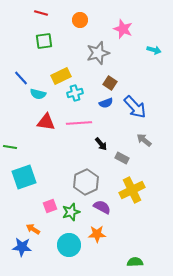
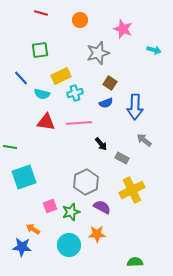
green square: moved 4 px left, 9 px down
cyan semicircle: moved 4 px right
blue arrow: rotated 45 degrees clockwise
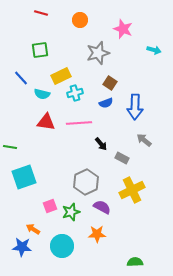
cyan circle: moved 7 px left, 1 px down
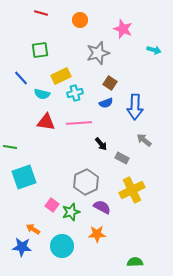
pink square: moved 2 px right, 1 px up; rotated 32 degrees counterclockwise
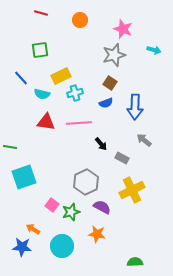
gray star: moved 16 px right, 2 px down
orange star: rotated 12 degrees clockwise
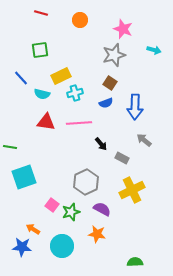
purple semicircle: moved 2 px down
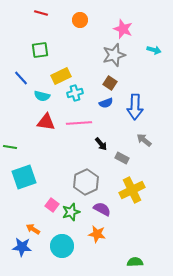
cyan semicircle: moved 2 px down
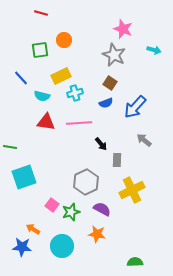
orange circle: moved 16 px left, 20 px down
gray star: rotated 30 degrees counterclockwise
blue arrow: rotated 40 degrees clockwise
gray rectangle: moved 5 px left, 2 px down; rotated 64 degrees clockwise
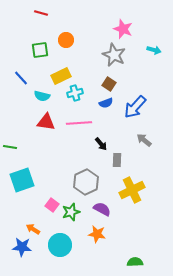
orange circle: moved 2 px right
brown square: moved 1 px left, 1 px down
cyan square: moved 2 px left, 3 px down
cyan circle: moved 2 px left, 1 px up
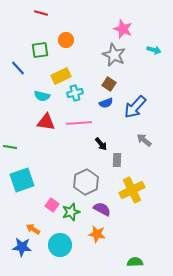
blue line: moved 3 px left, 10 px up
